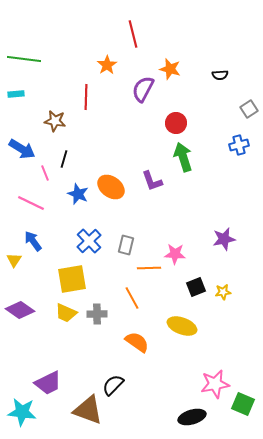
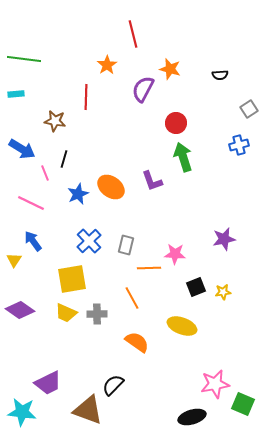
blue star at (78, 194): rotated 25 degrees clockwise
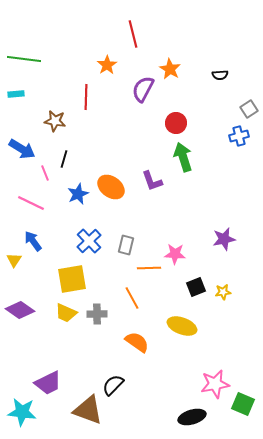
orange star at (170, 69): rotated 15 degrees clockwise
blue cross at (239, 145): moved 9 px up
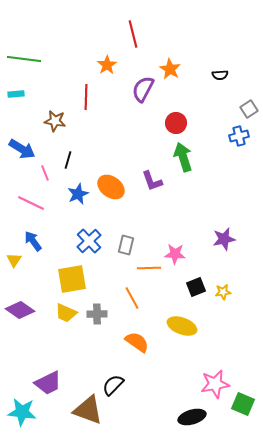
black line at (64, 159): moved 4 px right, 1 px down
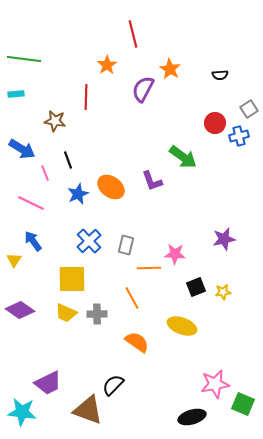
red circle at (176, 123): moved 39 px right
green arrow at (183, 157): rotated 144 degrees clockwise
black line at (68, 160): rotated 36 degrees counterclockwise
yellow square at (72, 279): rotated 8 degrees clockwise
